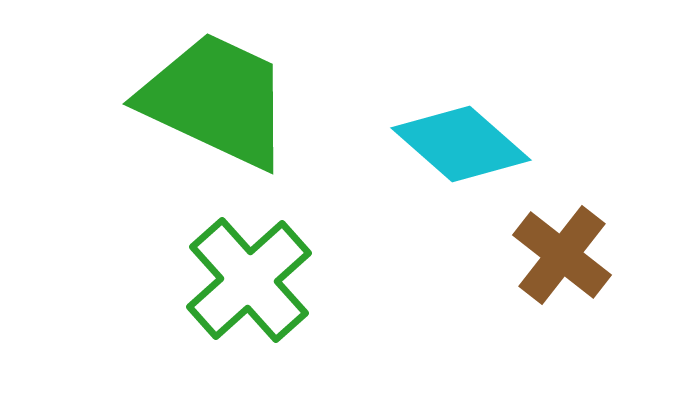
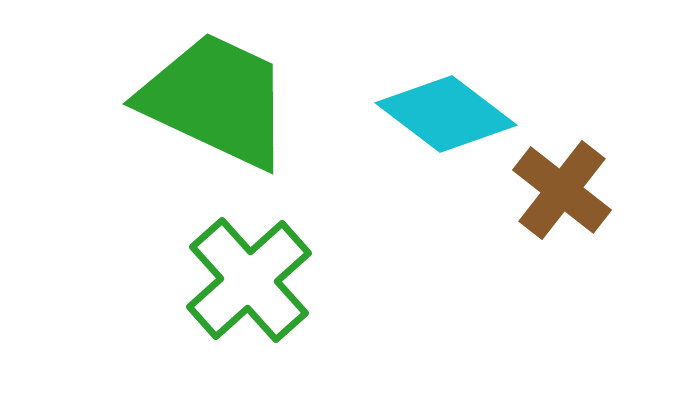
cyan diamond: moved 15 px left, 30 px up; rotated 4 degrees counterclockwise
brown cross: moved 65 px up
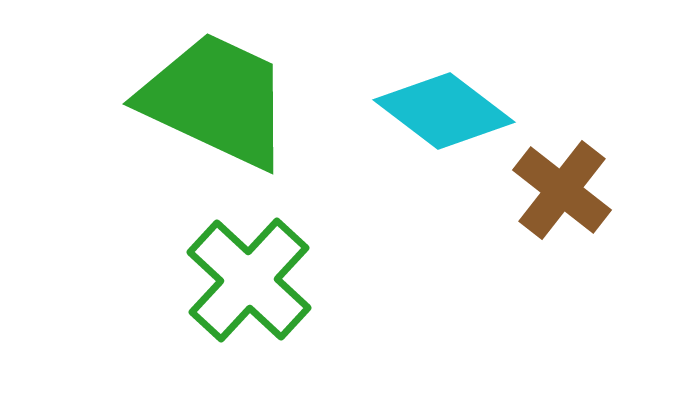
cyan diamond: moved 2 px left, 3 px up
green cross: rotated 5 degrees counterclockwise
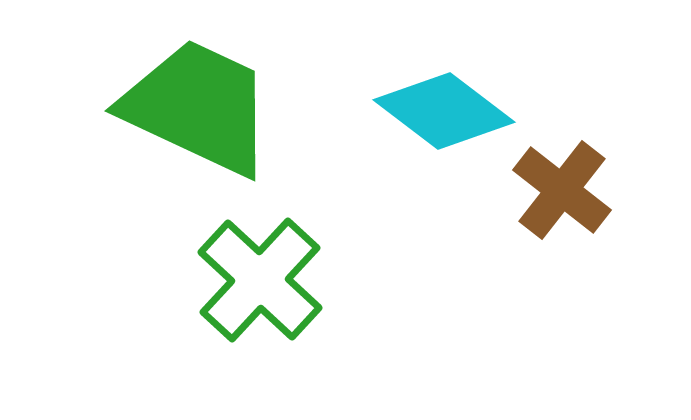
green trapezoid: moved 18 px left, 7 px down
green cross: moved 11 px right
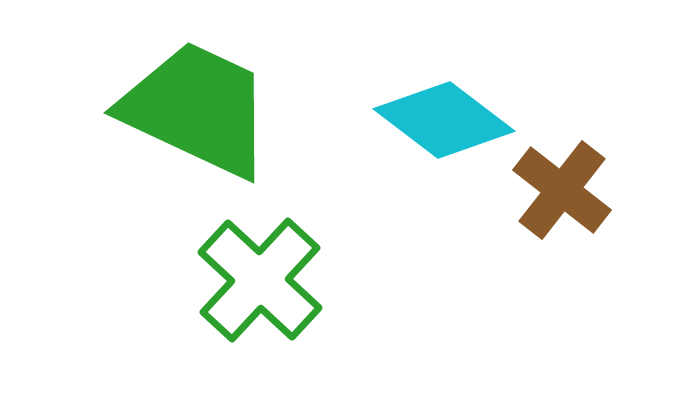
green trapezoid: moved 1 px left, 2 px down
cyan diamond: moved 9 px down
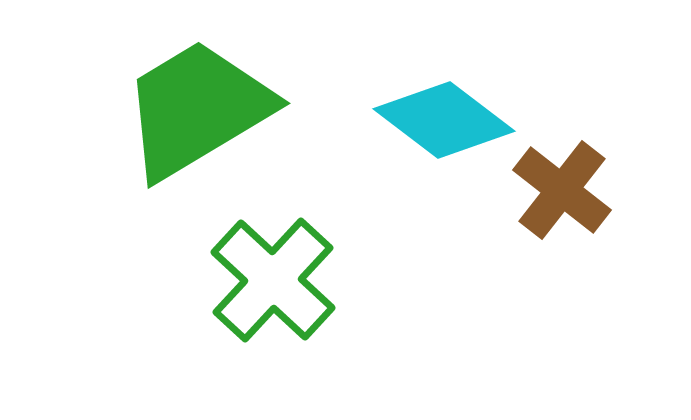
green trapezoid: rotated 56 degrees counterclockwise
green cross: moved 13 px right
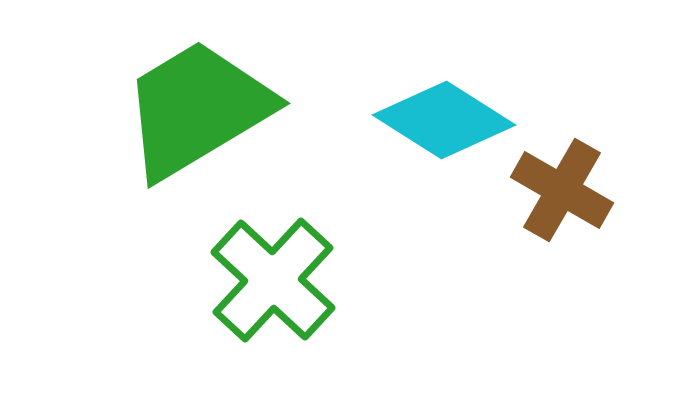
cyan diamond: rotated 5 degrees counterclockwise
brown cross: rotated 8 degrees counterclockwise
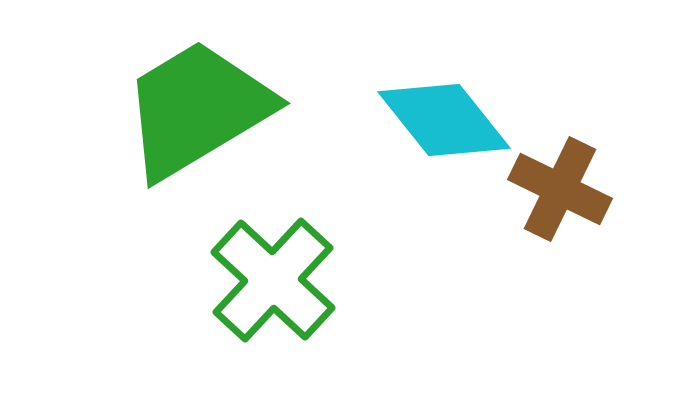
cyan diamond: rotated 19 degrees clockwise
brown cross: moved 2 px left, 1 px up; rotated 4 degrees counterclockwise
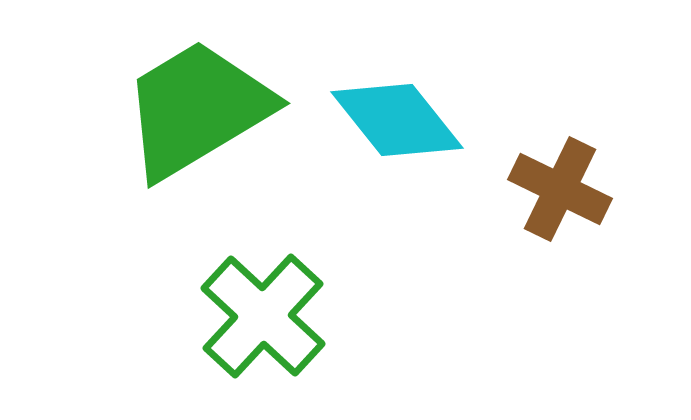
cyan diamond: moved 47 px left
green cross: moved 10 px left, 36 px down
